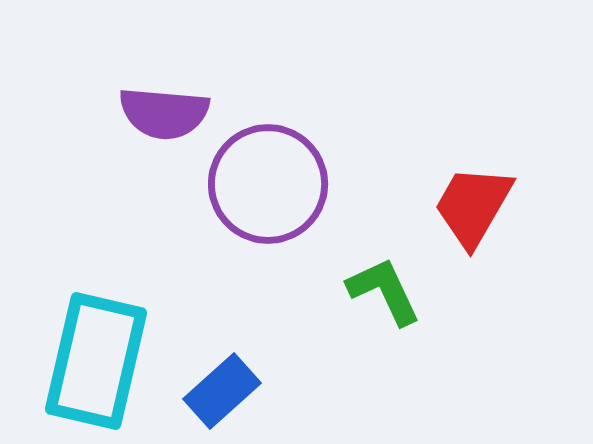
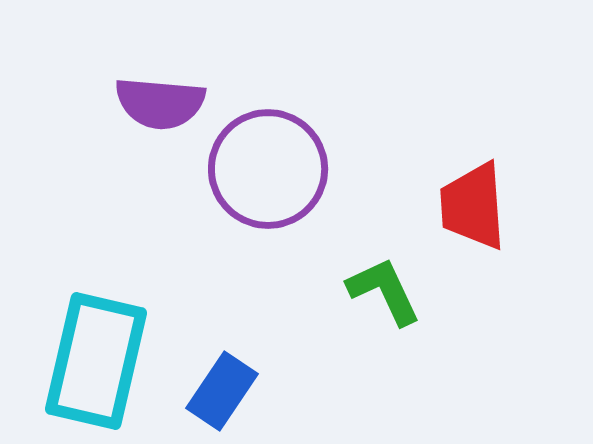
purple semicircle: moved 4 px left, 10 px up
purple circle: moved 15 px up
red trapezoid: rotated 34 degrees counterclockwise
blue rectangle: rotated 14 degrees counterclockwise
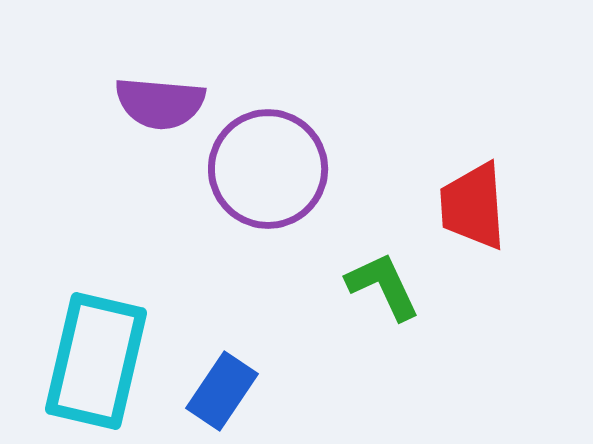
green L-shape: moved 1 px left, 5 px up
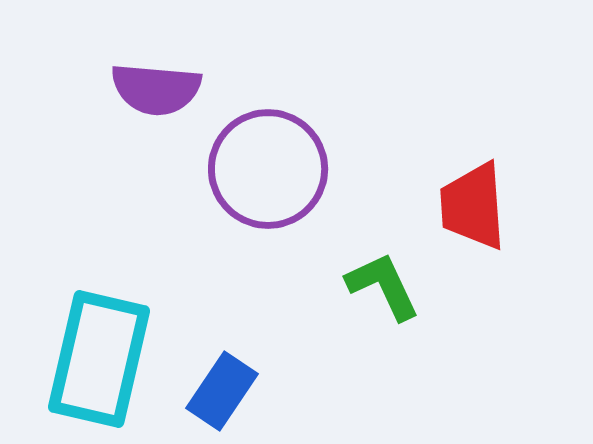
purple semicircle: moved 4 px left, 14 px up
cyan rectangle: moved 3 px right, 2 px up
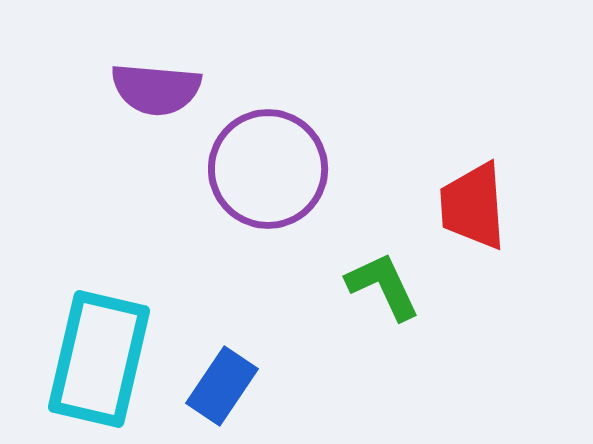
blue rectangle: moved 5 px up
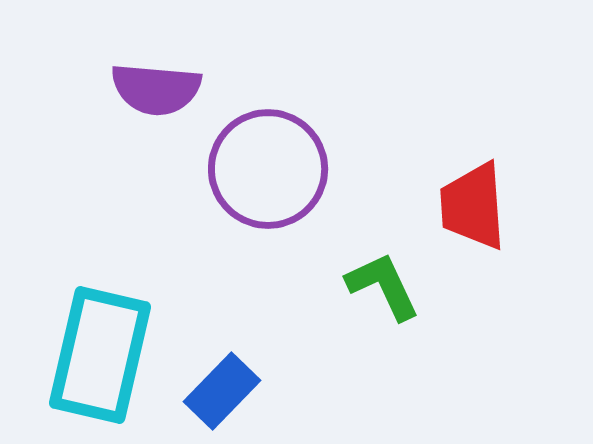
cyan rectangle: moved 1 px right, 4 px up
blue rectangle: moved 5 px down; rotated 10 degrees clockwise
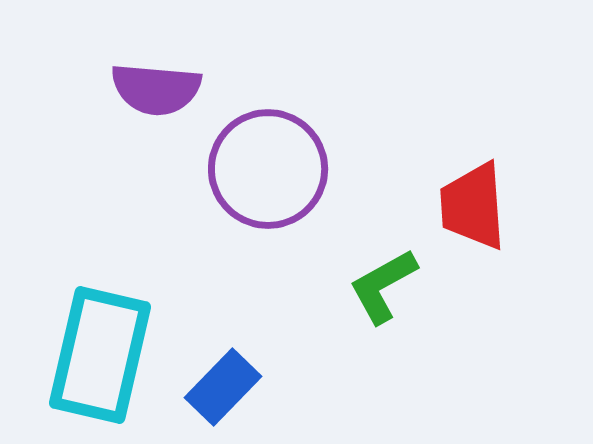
green L-shape: rotated 94 degrees counterclockwise
blue rectangle: moved 1 px right, 4 px up
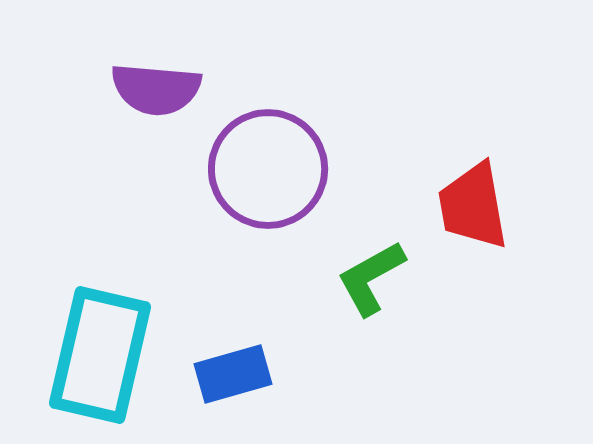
red trapezoid: rotated 6 degrees counterclockwise
green L-shape: moved 12 px left, 8 px up
blue rectangle: moved 10 px right, 13 px up; rotated 30 degrees clockwise
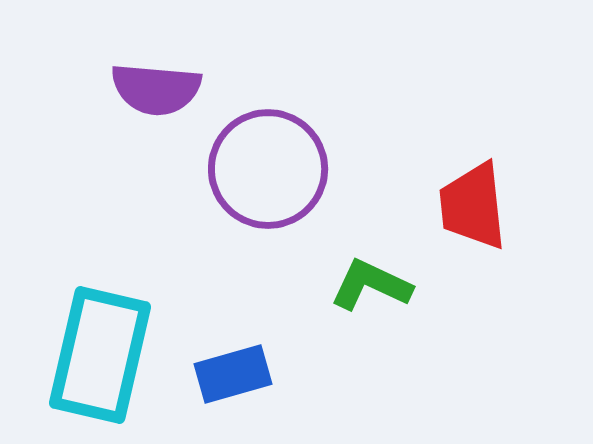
red trapezoid: rotated 4 degrees clockwise
green L-shape: moved 7 px down; rotated 54 degrees clockwise
